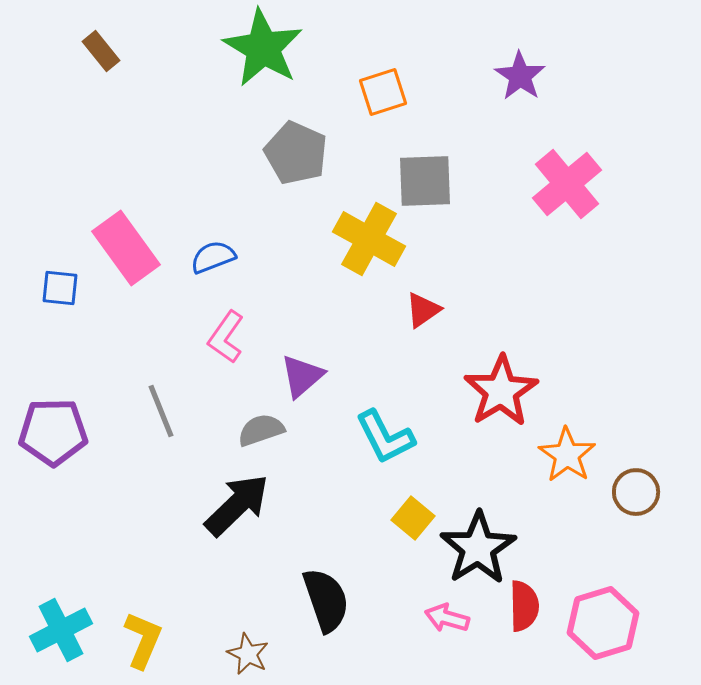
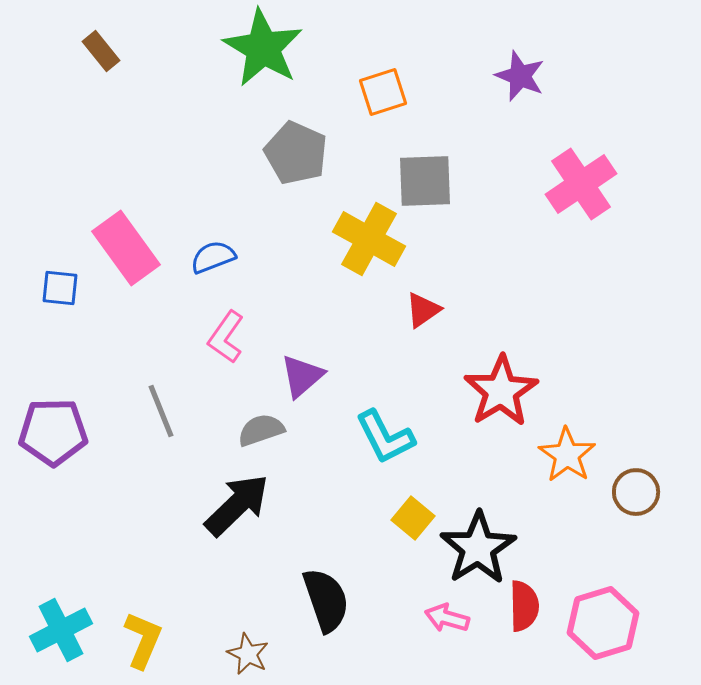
purple star: rotated 12 degrees counterclockwise
pink cross: moved 14 px right; rotated 6 degrees clockwise
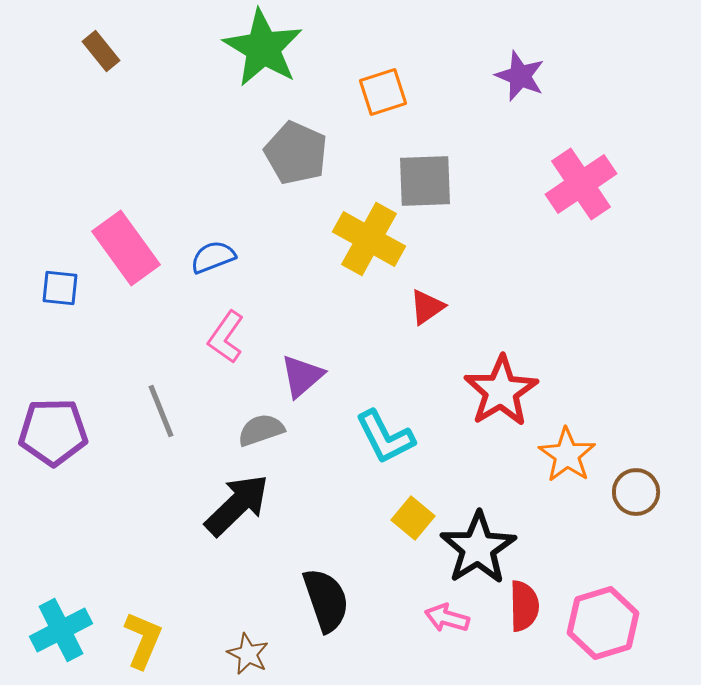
red triangle: moved 4 px right, 3 px up
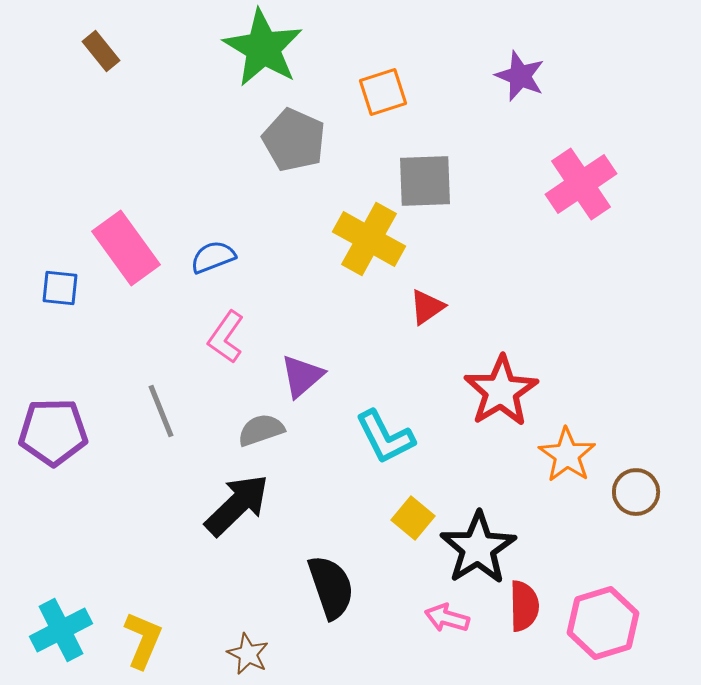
gray pentagon: moved 2 px left, 13 px up
black semicircle: moved 5 px right, 13 px up
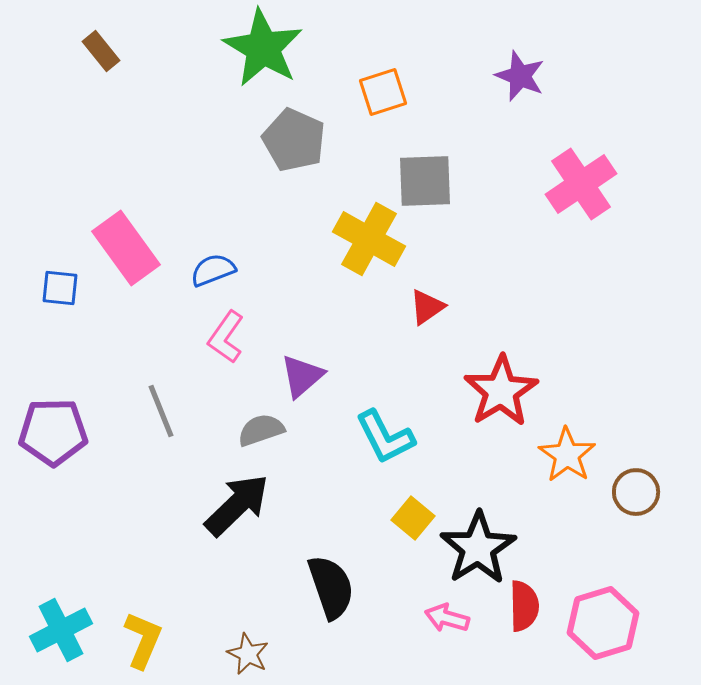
blue semicircle: moved 13 px down
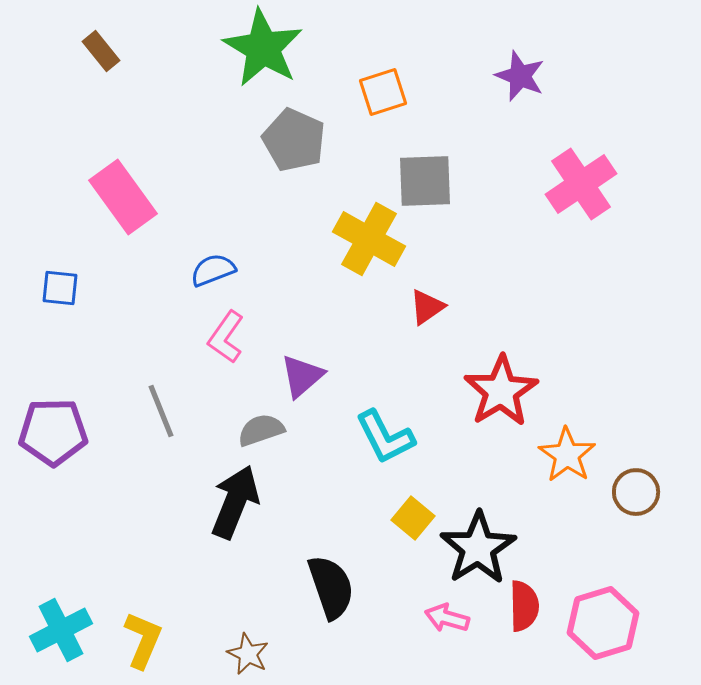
pink rectangle: moved 3 px left, 51 px up
black arrow: moved 2 px left, 3 px up; rotated 24 degrees counterclockwise
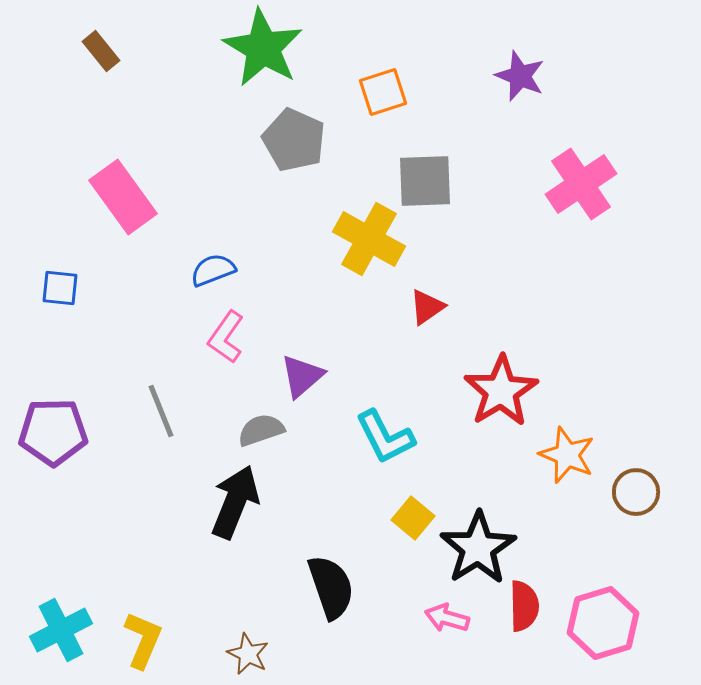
orange star: rotated 12 degrees counterclockwise
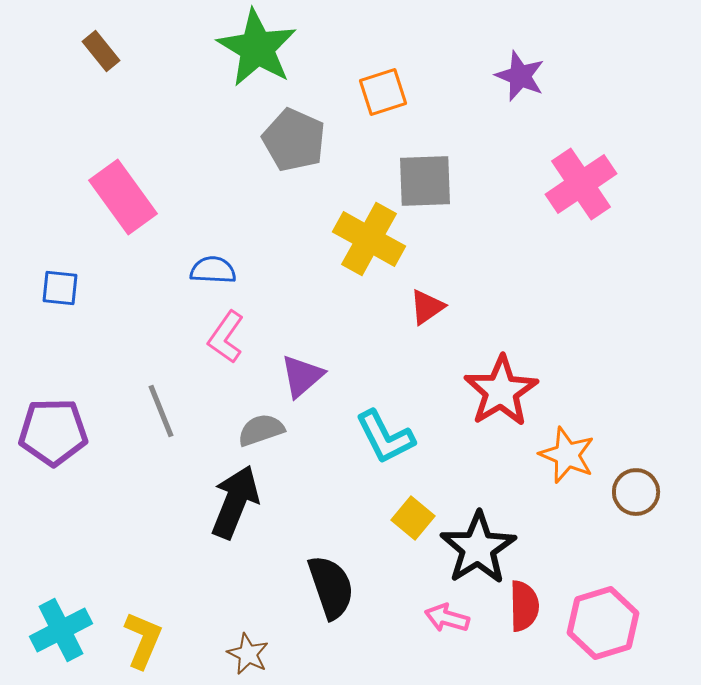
green star: moved 6 px left
blue semicircle: rotated 24 degrees clockwise
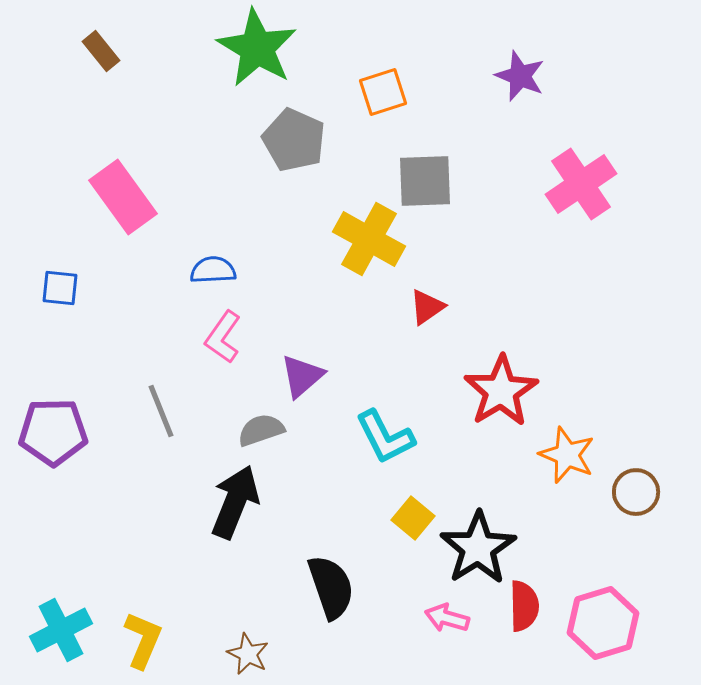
blue semicircle: rotated 6 degrees counterclockwise
pink L-shape: moved 3 px left
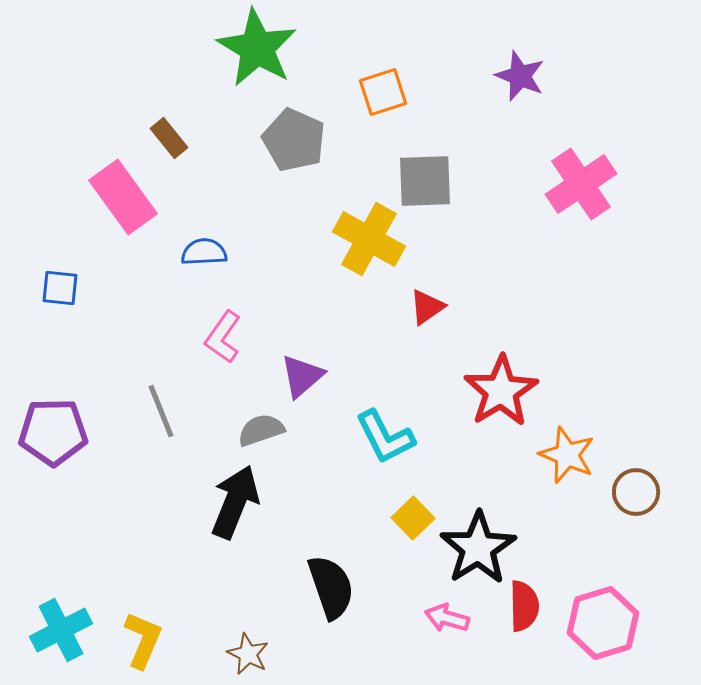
brown rectangle: moved 68 px right, 87 px down
blue semicircle: moved 9 px left, 18 px up
yellow square: rotated 6 degrees clockwise
